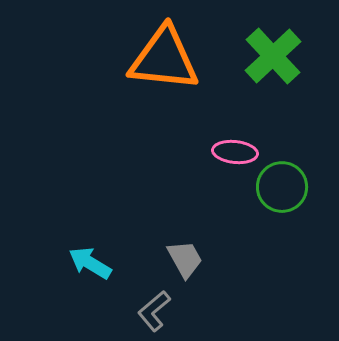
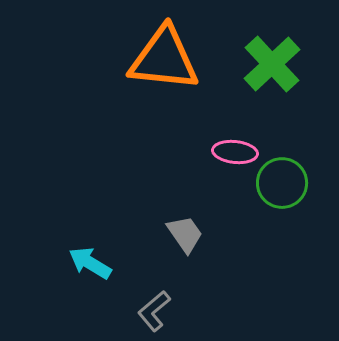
green cross: moved 1 px left, 8 px down
green circle: moved 4 px up
gray trapezoid: moved 25 px up; rotated 6 degrees counterclockwise
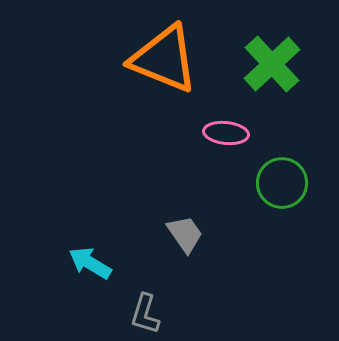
orange triangle: rotated 16 degrees clockwise
pink ellipse: moved 9 px left, 19 px up
gray L-shape: moved 9 px left, 3 px down; rotated 33 degrees counterclockwise
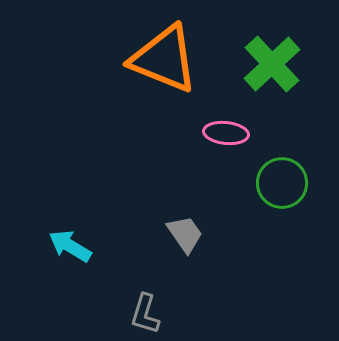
cyan arrow: moved 20 px left, 17 px up
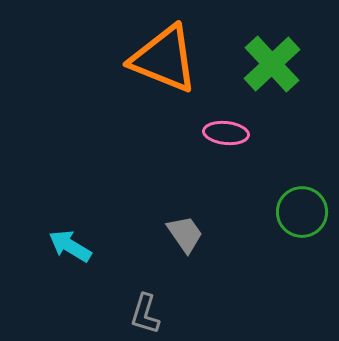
green circle: moved 20 px right, 29 px down
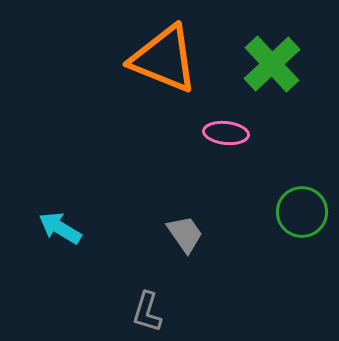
cyan arrow: moved 10 px left, 18 px up
gray L-shape: moved 2 px right, 2 px up
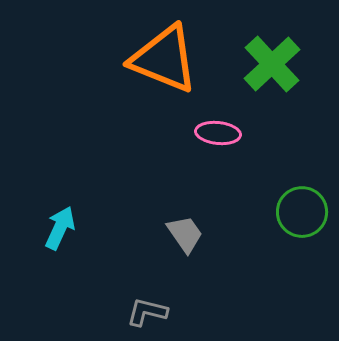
pink ellipse: moved 8 px left
cyan arrow: rotated 84 degrees clockwise
gray L-shape: rotated 87 degrees clockwise
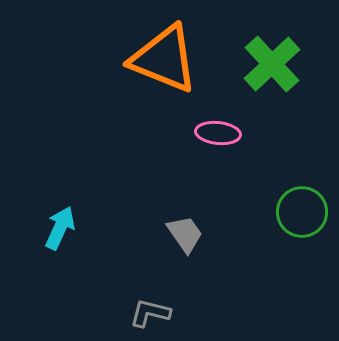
gray L-shape: moved 3 px right, 1 px down
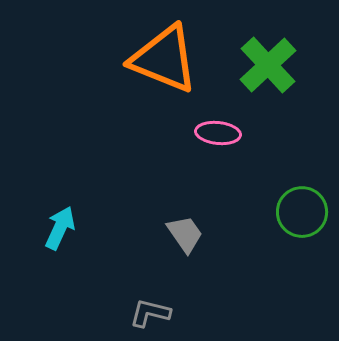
green cross: moved 4 px left, 1 px down
